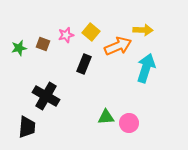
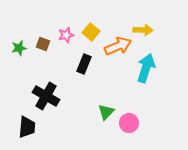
green triangle: moved 5 px up; rotated 42 degrees counterclockwise
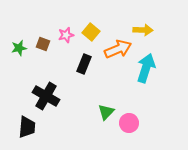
orange arrow: moved 3 px down
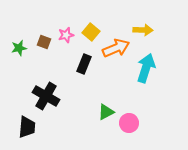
brown square: moved 1 px right, 2 px up
orange arrow: moved 2 px left, 1 px up
green triangle: rotated 18 degrees clockwise
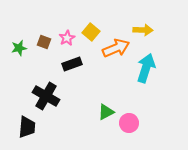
pink star: moved 1 px right, 3 px down; rotated 14 degrees counterclockwise
black rectangle: moved 12 px left; rotated 48 degrees clockwise
